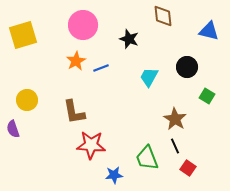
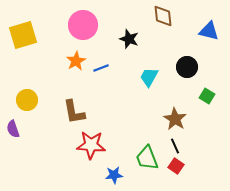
red square: moved 12 px left, 2 px up
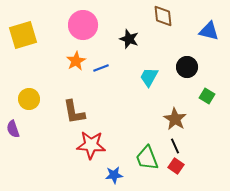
yellow circle: moved 2 px right, 1 px up
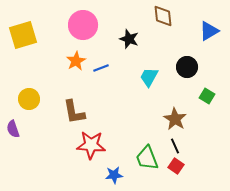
blue triangle: rotated 45 degrees counterclockwise
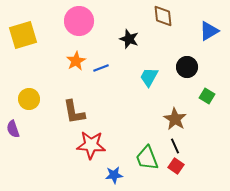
pink circle: moved 4 px left, 4 px up
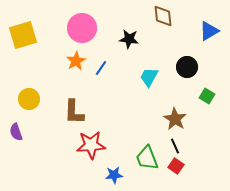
pink circle: moved 3 px right, 7 px down
black star: rotated 12 degrees counterclockwise
blue line: rotated 35 degrees counterclockwise
brown L-shape: rotated 12 degrees clockwise
purple semicircle: moved 3 px right, 3 px down
red star: rotated 8 degrees counterclockwise
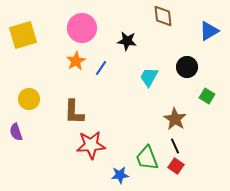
black star: moved 2 px left, 2 px down
blue star: moved 6 px right
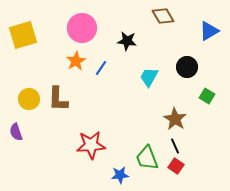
brown diamond: rotated 25 degrees counterclockwise
brown L-shape: moved 16 px left, 13 px up
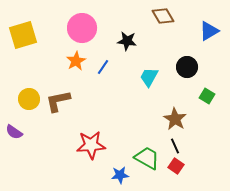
blue line: moved 2 px right, 1 px up
brown L-shape: moved 2 px down; rotated 76 degrees clockwise
purple semicircle: moved 2 px left; rotated 36 degrees counterclockwise
green trapezoid: rotated 140 degrees clockwise
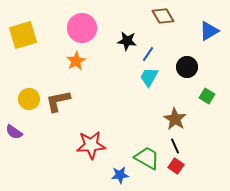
blue line: moved 45 px right, 13 px up
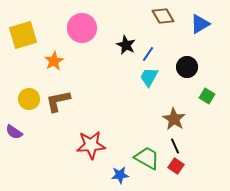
blue triangle: moved 9 px left, 7 px up
black star: moved 1 px left, 4 px down; rotated 18 degrees clockwise
orange star: moved 22 px left
brown star: moved 1 px left
